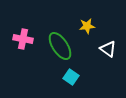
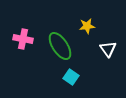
white triangle: rotated 18 degrees clockwise
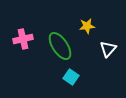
pink cross: rotated 24 degrees counterclockwise
white triangle: rotated 18 degrees clockwise
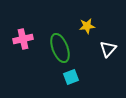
green ellipse: moved 2 px down; rotated 12 degrees clockwise
cyan square: rotated 35 degrees clockwise
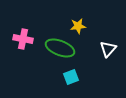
yellow star: moved 9 px left
pink cross: rotated 24 degrees clockwise
green ellipse: rotated 48 degrees counterclockwise
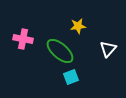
green ellipse: moved 3 px down; rotated 20 degrees clockwise
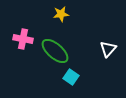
yellow star: moved 17 px left, 12 px up
green ellipse: moved 5 px left
cyan square: rotated 35 degrees counterclockwise
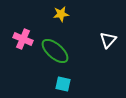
pink cross: rotated 12 degrees clockwise
white triangle: moved 9 px up
cyan square: moved 8 px left, 7 px down; rotated 21 degrees counterclockwise
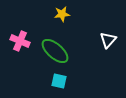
yellow star: moved 1 px right
pink cross: moved 3 px left, 2 px down
cyan square: moved 4 px left, 3 px up
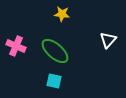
yellow star: rotated 14 degrees clockwise
pink cross: moved 4 px left, 5 px down
cyan square: moved 5 px left
